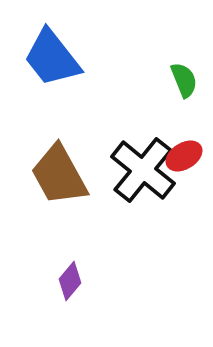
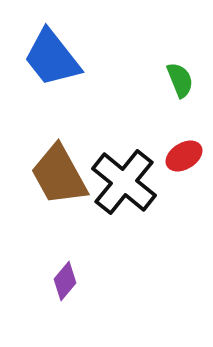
green semicircle: moved 4 px left
black cross: moved 19 px left, 12 px down
purple diamond: moved 5 px left
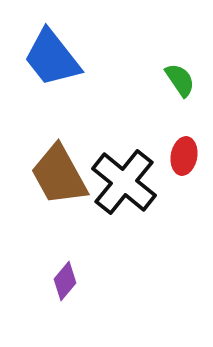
green semicircle: rotated 12 degrees counterclockwise
red ellipse: rotated 48 degrees counterclockwise
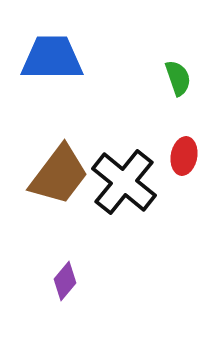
blue trapezoid: rotated 128 degrees clockwise
green semicircle: moved 2 px left, 2 px up; rotated 15 degrees clockwise
brown trapezoid: rotated 114 degrees counterclockwise
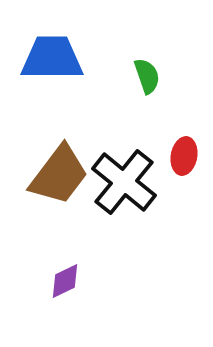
green semicircle: moved 31 px left, 2 px up
purple diamond: rotated 24 degrees clockwise
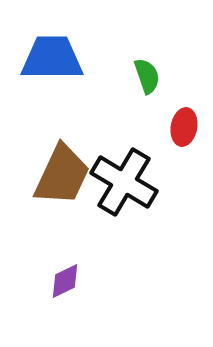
red ellipse: moved 29 px up
brown trapezoid: moved 3 px right; rotated 12 degrees counterclockwise
black cross: rotated 8 degrees counterclockwise
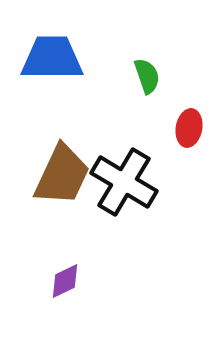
red ellipse: moved 5 px right, 1 px down
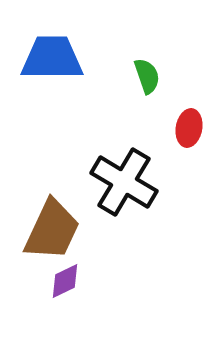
brown trapezoid: moved 10 px left, 55 px down
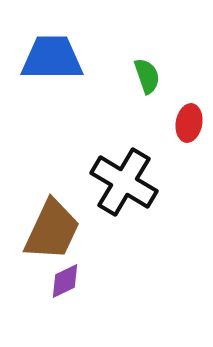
red ellipse: moved 5 px up
